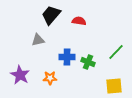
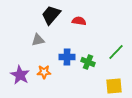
orange star: moved 6 px left, 6 px up
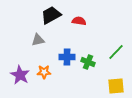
black trapezoid: rotated 20 degrees clockwise
yellow square: moved 2 px right
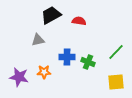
purple star: moved 1 px left, 2 px down; rotated 18 degrees counterclockwise
yellow square: moved 4 px up
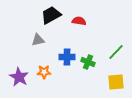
purple star: rotated 18 degrees clockwise
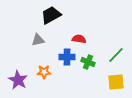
red semicircle: moved 18 px down
green line: moved 3 px down
purple star: moved 1 px left, 3 px down
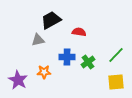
black trapezoid: moved 5 px down
red semicircle: moved 7 px up
green cross: rotated 32 degrees clockwise
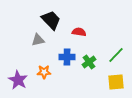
black trapezoid: rotated 75 degrees clockwise
green cross: moved 1 px right
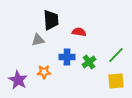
black trapezoid: rotated 40 degrees clockwise
yellow square: moved 1 px up
